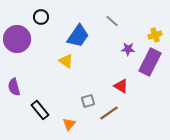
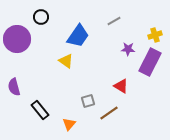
gray line: moved 2 px right; rotated 72 degrees counterclockwise
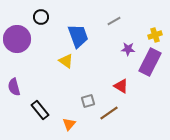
blue trapezoid: rotated 55 degrees counterclockwise
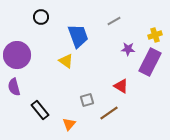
purple circle: moved 16 px down
gray square: moved 1 px left, 1 px up
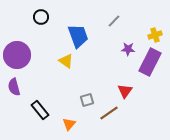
gray line: rotated 16 degrees counterclockwise
red triangle: moved 4 px right, 5 px down; rotated 35 degrees clockwise
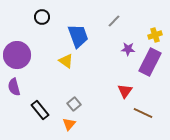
black circle: moved 1 px right
gray square: moved 13 px left, 4 px down; rotated 24 degrees counterclockwise
brown line: moved 34 px right; rotated 60 degrees clockwise
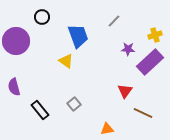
purple circle: moved 1 px left, 14 px up
purple rectangle: rotated 20 degrees clockwise
orange triangle: moved 38 px right, 5 px down; rotated 40 degrees clockwise
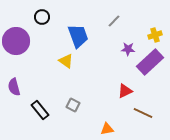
red triangle: rotated 28 degrees clockwise
gray square: moved 1 px left, 1 px down; rotated 24 degrees counterclockwise
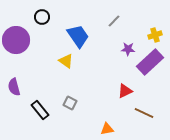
blue trapezoid: rotated 15 degrees counterclockwise
purple circle: moved 1 px up
gray square: moved 3 px left, 2 px up
brown line: moved 1 px right
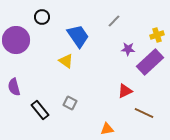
yellow cross: moved 2 px right
